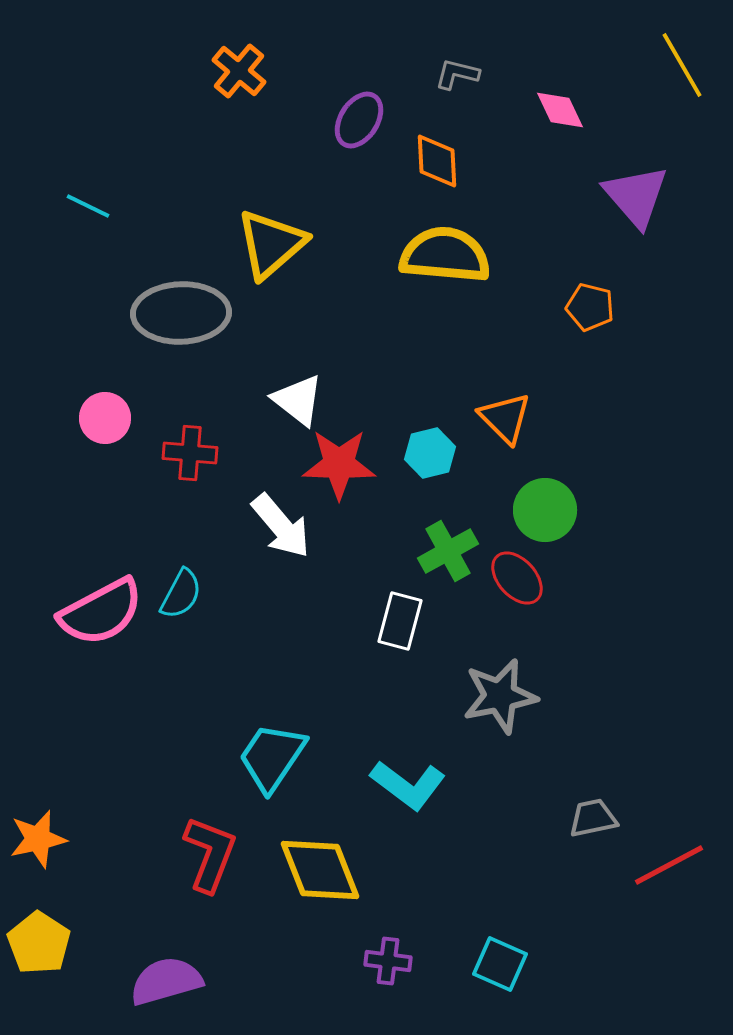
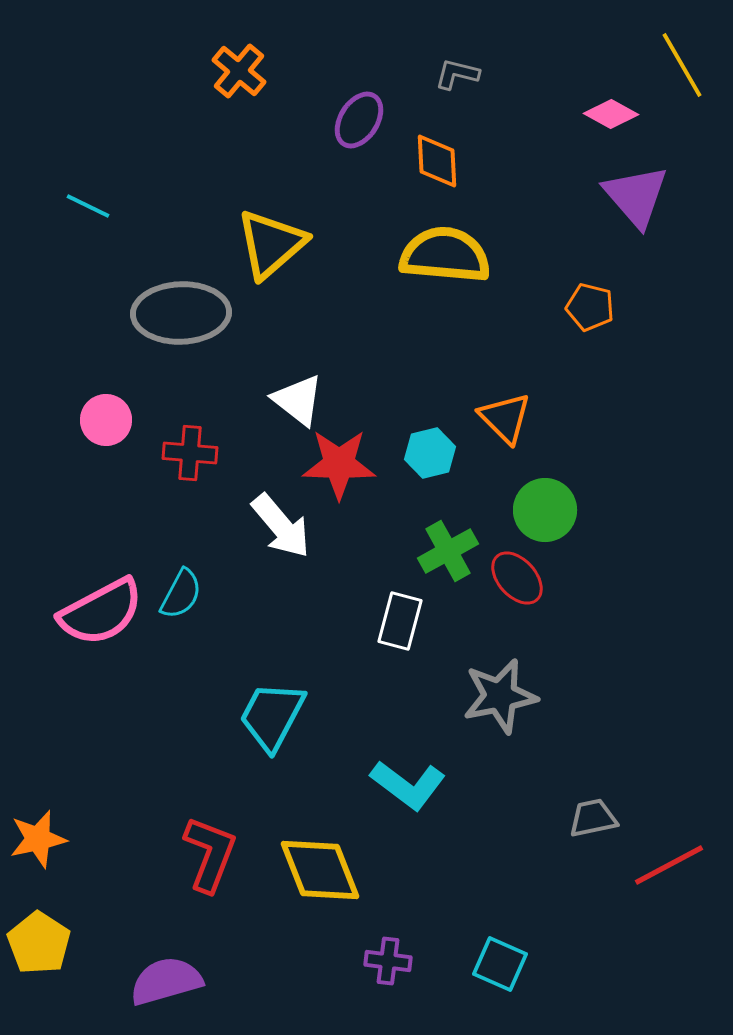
pink diamond: moved 51 px right, 4 px down; rotated 36 degrees counterclockwise
pink circle: moved 1 px right, 2 px down
cyan trapezoid: moved 41 px up; rotated 6 degrees counterclockwise
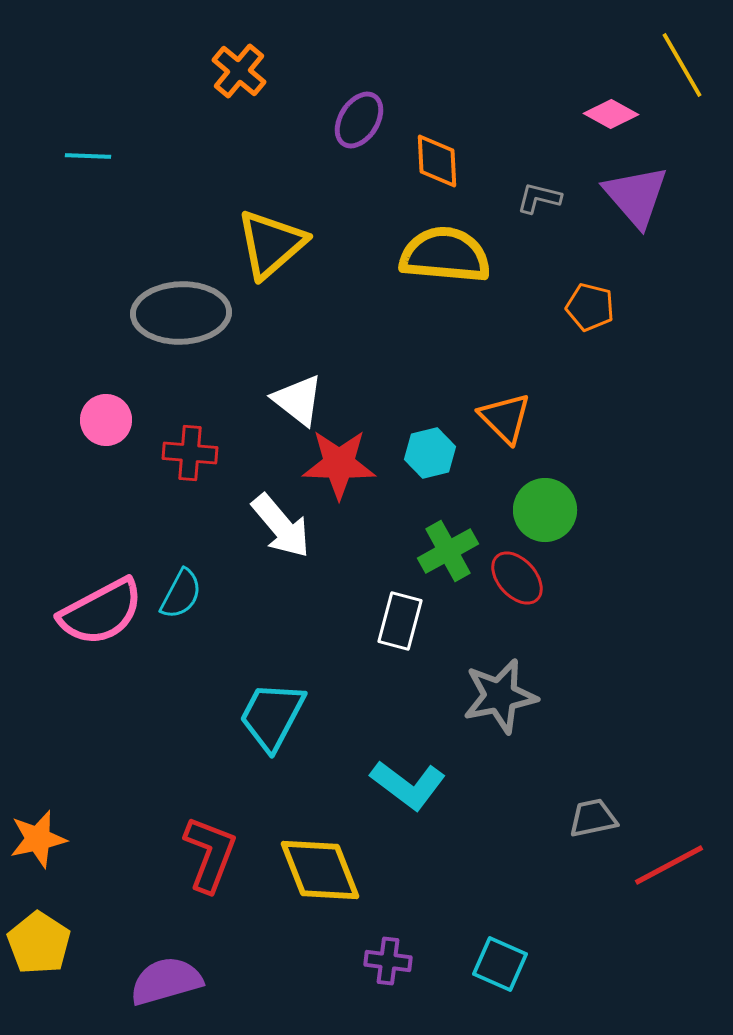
gray L-shape: moved 82 px right, 124 px down
cyan line: moved 50 px up; rotated 24 degrees counterclockwise
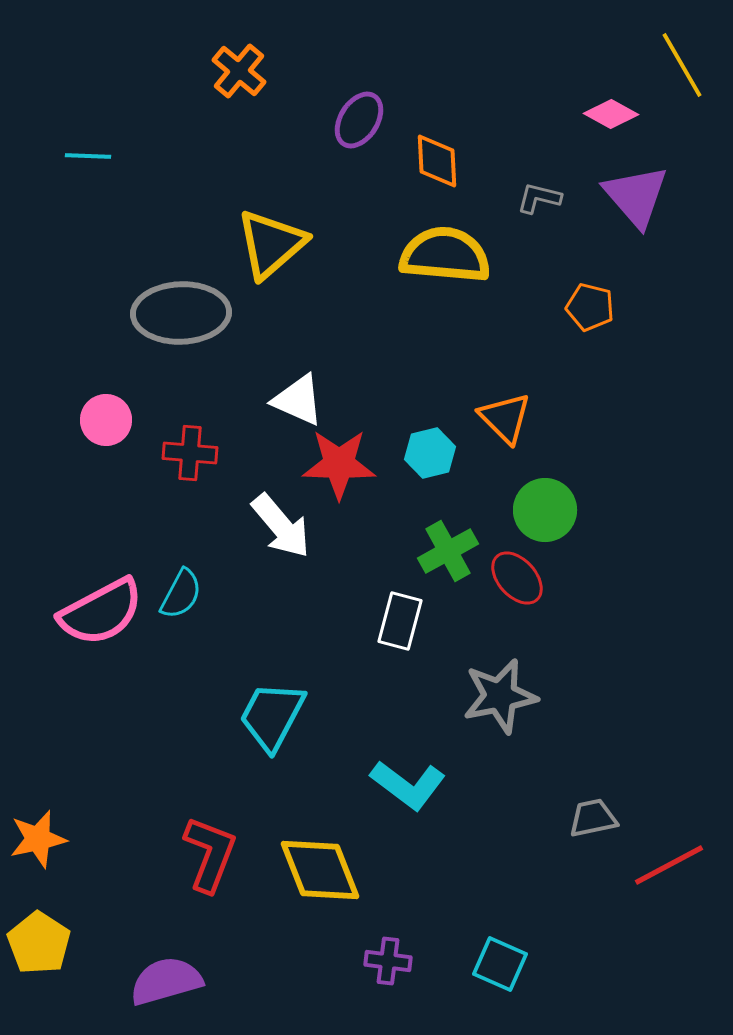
white triangle: rotated 14 degrees counterclockwise
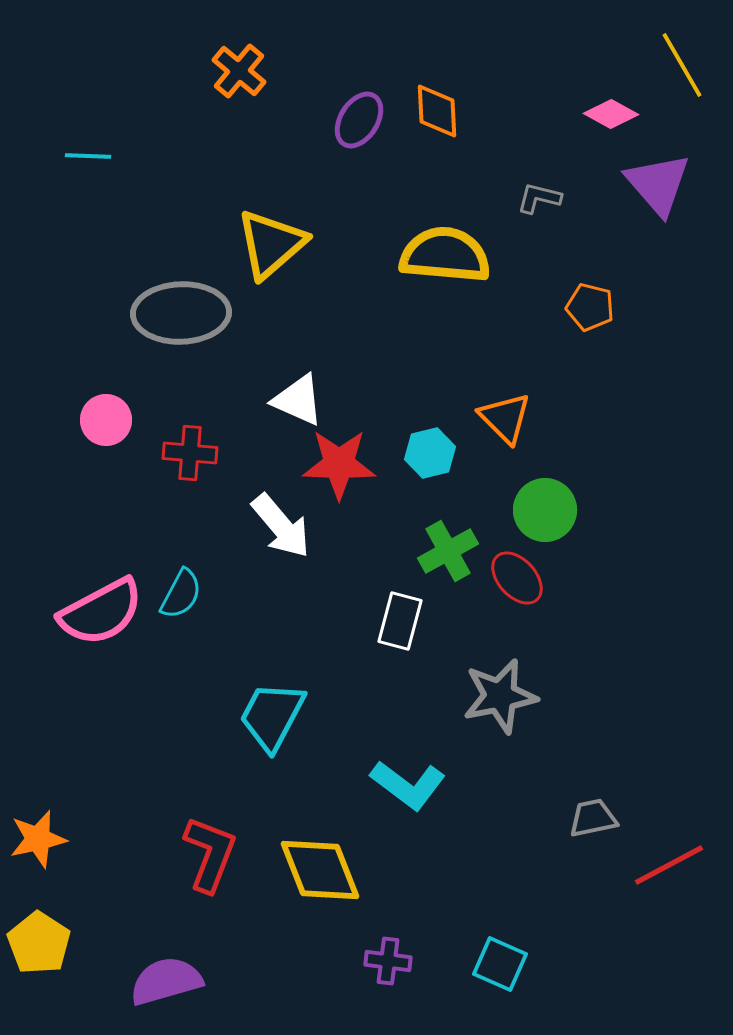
orange diamond: moved 50 px up
purple triangle: moved 22 px right, 12 px up
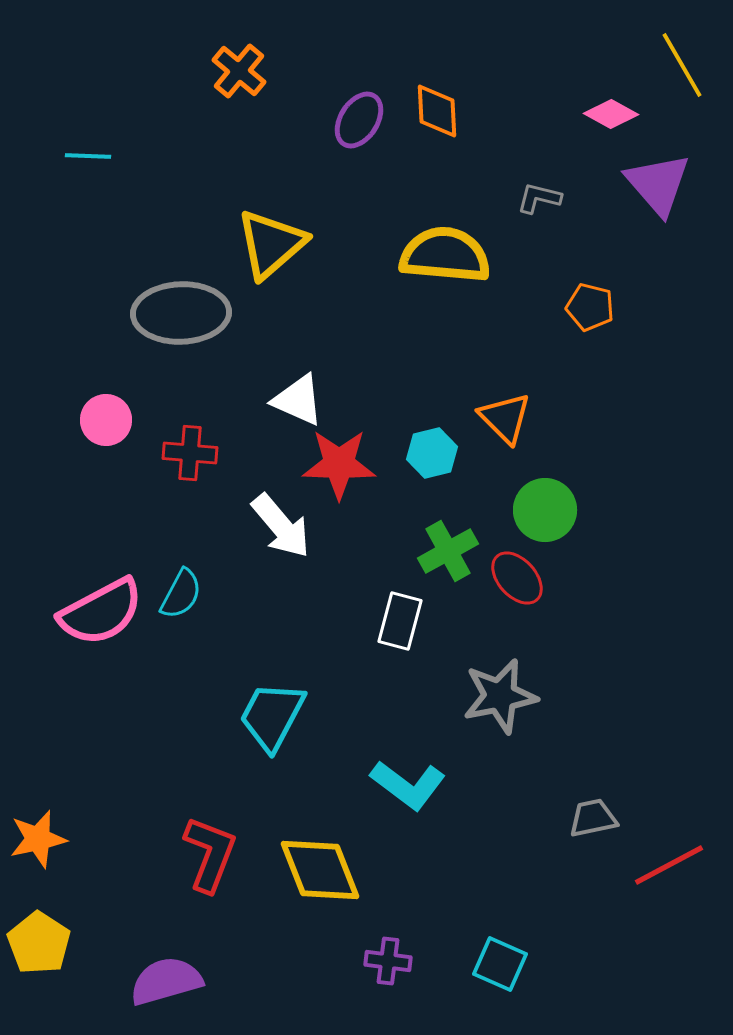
cyan hexagon: moved 2 px right
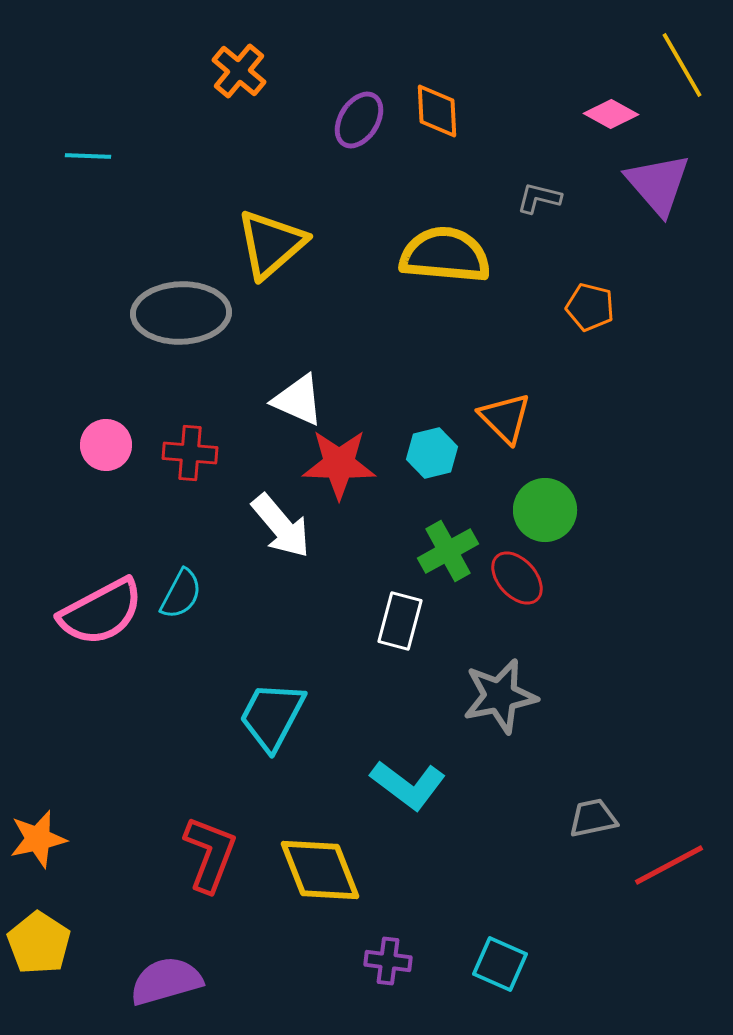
pink circle: moved 25 px down
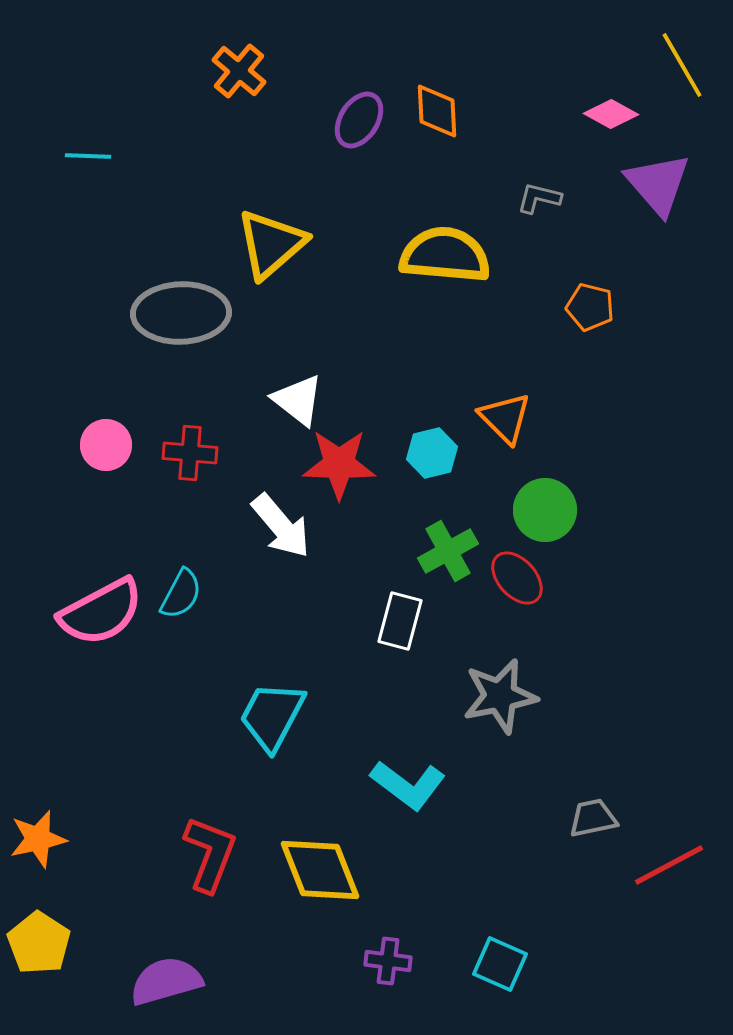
white triangle: rotated 14 degrees clockwise
